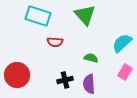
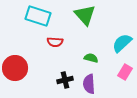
red circle: moved 2 px left, 7 px up
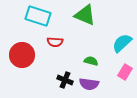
green triangle: rotated 25 degrees counterclockwise
green semicircle: moved 3 px down
red circle: moved 7 px right, 13 px up
black cross: rotated 35 degrees clockwise
purple semicircle: rotated 78 degrees counterclockwise
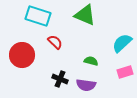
red semicircle: rotated 140 degrees counterclockwise
pink rectangle: rotated 42 degrees clockwise
black cross: moved 5 px left, 1 px up
purple semicircle: moved 3 px left, 1 px down
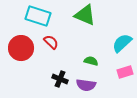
red semicircle: moved 4 px left
red circle: moved 1 px left, 7 px up
